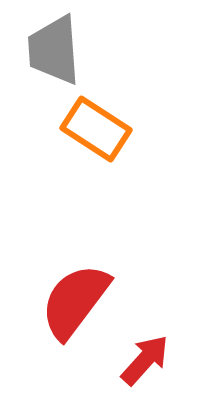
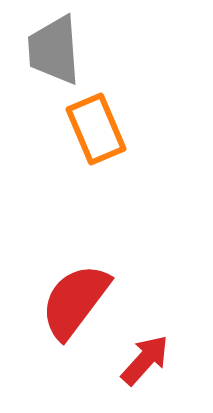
orange rectangle: rotated 34 degrees clockwise
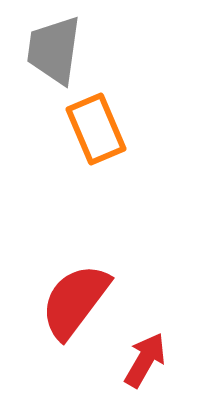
gray trapezoid: rotated 12 degrees clockwise
red arrow: rotated 12 degrees counterclockwise
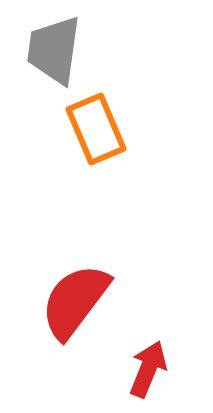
red arrow: moved 3 px right, 9 px down; rotated 8 degrees counterclockwise
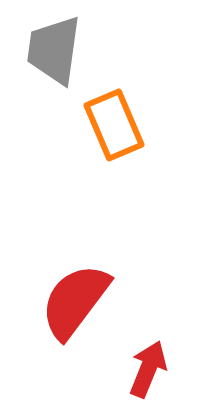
orange rectangle: moved 18 px right, 4 px up
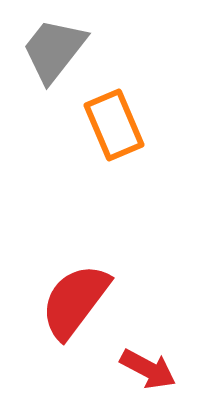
gray trapezoid: rotated 30 degrees clockwise
red arrow: rotated 96 degrees clockwise
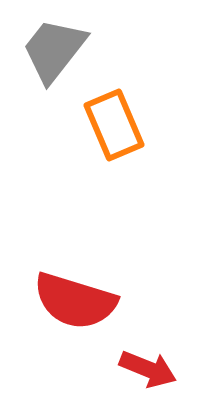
red semicircle: rotated 110 degrees counterclockwise
red arrow: rotated 6 degrees counterclockwise
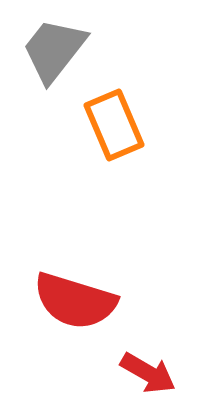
red arrow: moved 4 px down; rotated 8 degrees clockwise
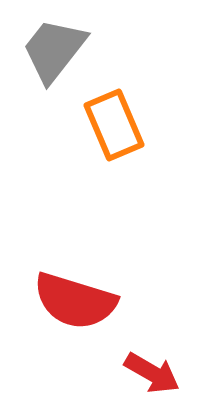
red arrow: moved 4 px right
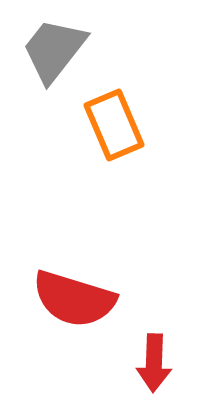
red semicircle: moved 1 px left, 2 px up
red arrow: moved 2 px right, 10 px up; rotated 62 degrees clockwise
